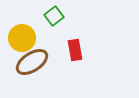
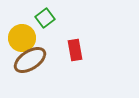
green square: moved 9 px left, 2 px down
brown ellipse: moved 2 px left, 2 px up
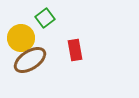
yellow circle: moved 1 px left
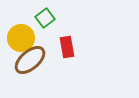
red rectangle: moved 8 px left, 3 px up
brown ellipse: rotated 8 degrees counterclockwise
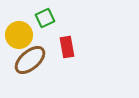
green square: rotated 12 degrees clockwise
yellow circle: moved 2 px left, 3 px up
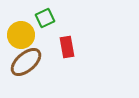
yellow circle: moved 2 px right
brown ellipse: moved 4 px left, 2 px down
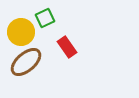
yellow circle: moved 3 px up
red rectangle: rotated 25 degrees counterclockwise
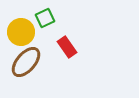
brown ellipse: rotated 8 degrees counterclockwise
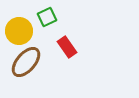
green square: moved 2 px right, 1 px up
yellow circle: moved 2 px left, 1 px up
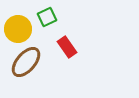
yellow circle: moved 1 px left, 2 px up
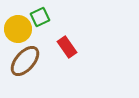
green square: moved 7 px left
brown ellipse: moved 1 px left, 1 px up
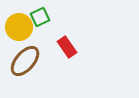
yellow circle: moved 1 px right, 2 px up
